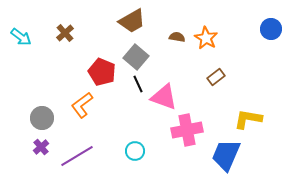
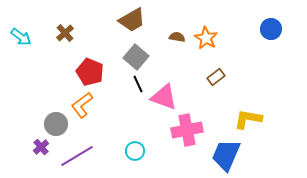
brown trapezoid: moved 1 px up
red pentagon: moved 12 px left
gray circle: moved 14 px right, 6 px down
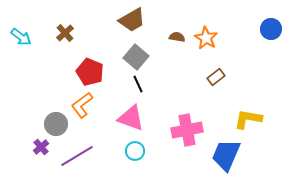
pink triangle: moved 33 px left, 21 px down
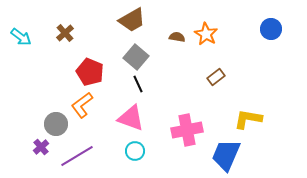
orange star: moved 4 px up
